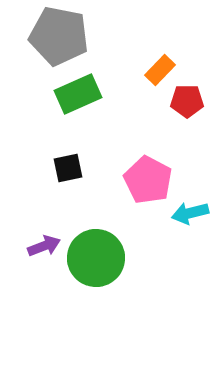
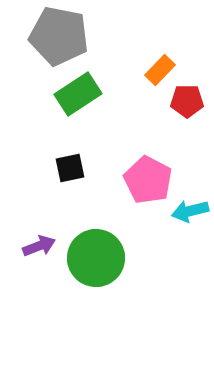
green rectangle: rotated 9 degrees counterclockwise
black square: moved 2 px right
cyan arrow: moved 2 px up
purple arrow: moved 5 px left
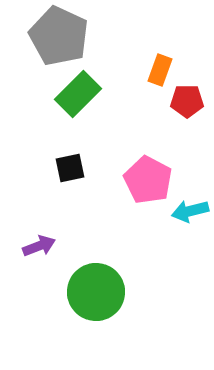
gray pentagon: rotated 14 degrees clockwise
orange rectangle: rotated 24 degrees counterclockwise
green rectangle: rotated 12 degrees counterclockwise
green circle: moved 34 px down
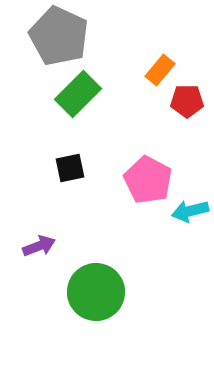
orange rectangle: rotated 20 degrees clockwise
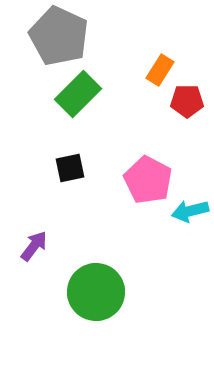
orange rectangle: rotated 8 degrees counterclockwise
purple arrow: moved 5 px left; rotated 32 degrees counterclockwise
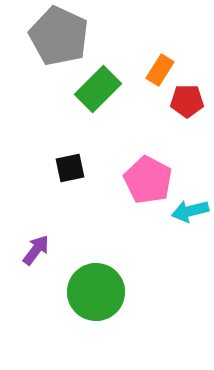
green rectangle: moved 20 px right, 5 px up
purple arrow: moved 2 px right, 4 px down
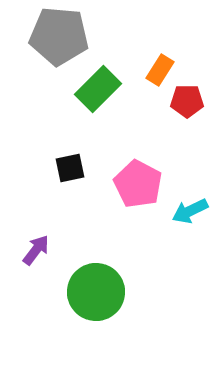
gray pentagon: rotated 20 degrees counterclockwise
pink pentagon: moved 10 px left, 4 px down
cyan arrow: rotated 12 degrees counterclockwise
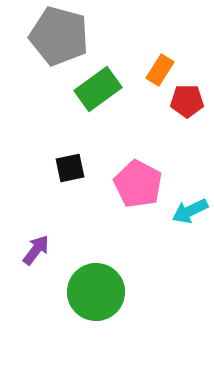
gray pentagon: rotated 10 degrees clockwise
green rectangle: rotated 9 degrees clockwise
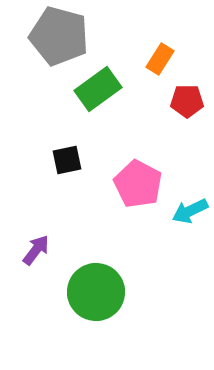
orange rectangle: moved 11 px up
black square: moved 3 px left, 8 px up
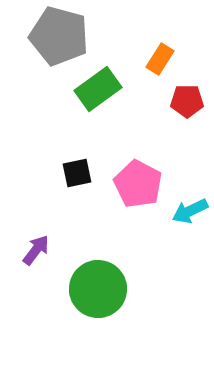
black square: moved 10 px right, 13 px down
green circle: moved 2 px right, 3 px up
